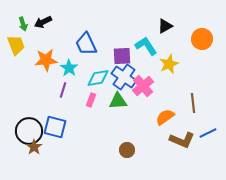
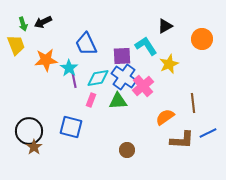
purple line: moved 11 px right, 10 px up; rotated 28 degrees counterclockwise
blue square: moved 16 px right
brown L-shape: rotated 20 degrees counterclockwise
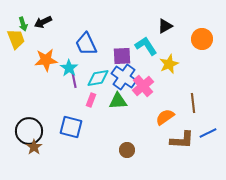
yellow trapezoid: moved 6 px up
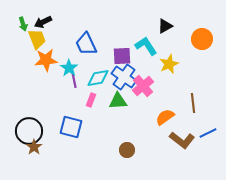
yellow trapezoid: moved 21 px right
brown L-shape: rotated 35 degrees clockwise
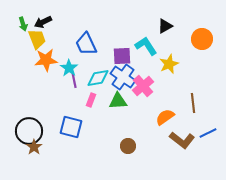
blue cross: moved 1 px left
brown circle: moved 1 px right, 4 px up
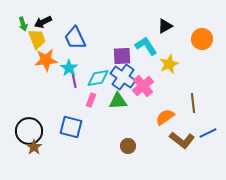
blue trapezoid: moved 11 px left, 6 px up
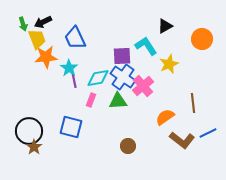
orange star: moved 3 px up
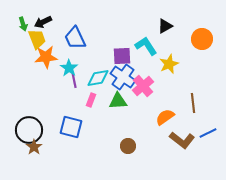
black circle: moved 1 px up
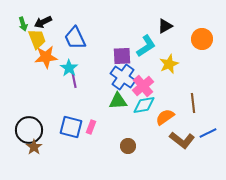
cyan L-shape: rotated 90 degrees clockwise
cyan diamond: moved 46 px right, 27 px down
pink rectangle: moved 27 px down
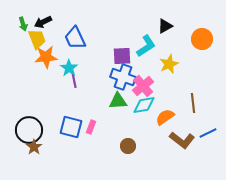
blue cross: rotated 15 degrees counterclockwise
